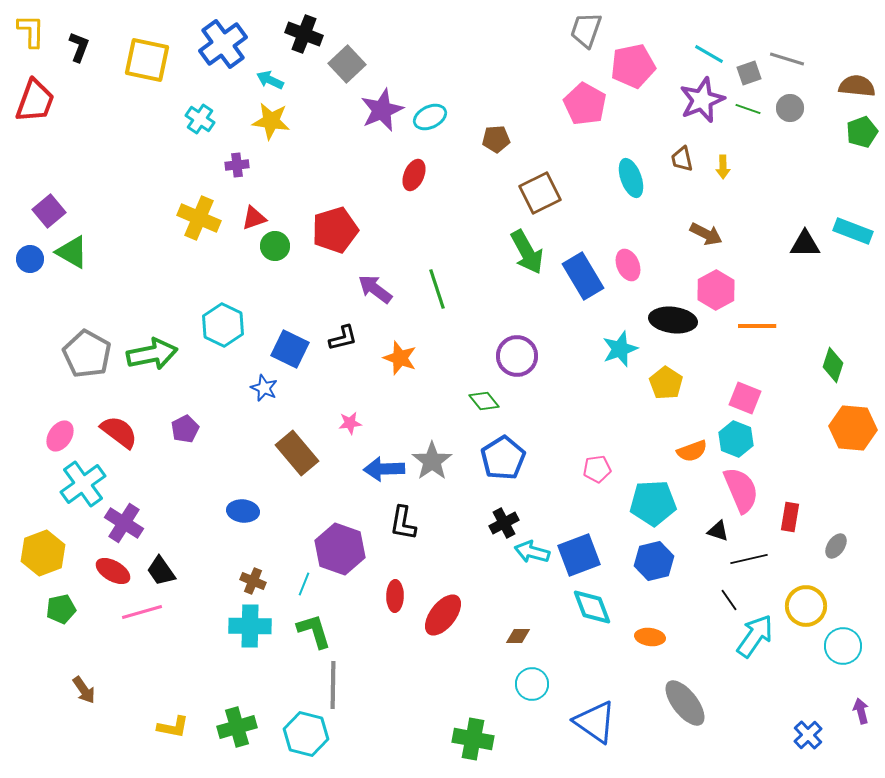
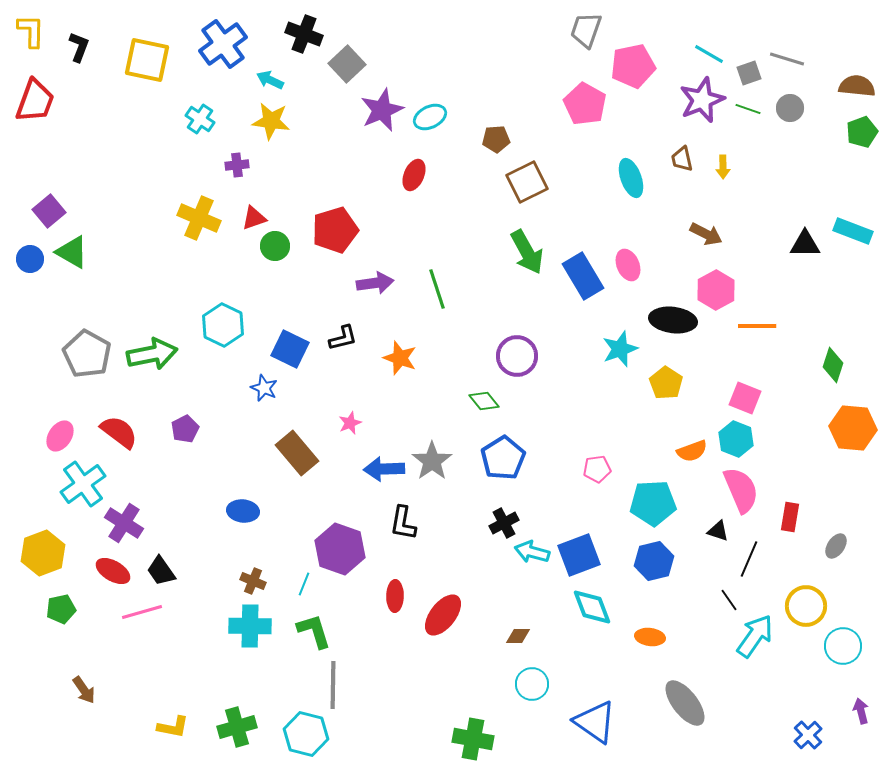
brown square at (540, 193): moved 13 px left, 11 px up
purple arrow at (375, 289): moved 6 px up; rotated 135 degrees clockwise
pink star at (350, 423): rotated 15 degrees counterclockwise
black line at (749, 559): rotated 54 degrees counterclockwise
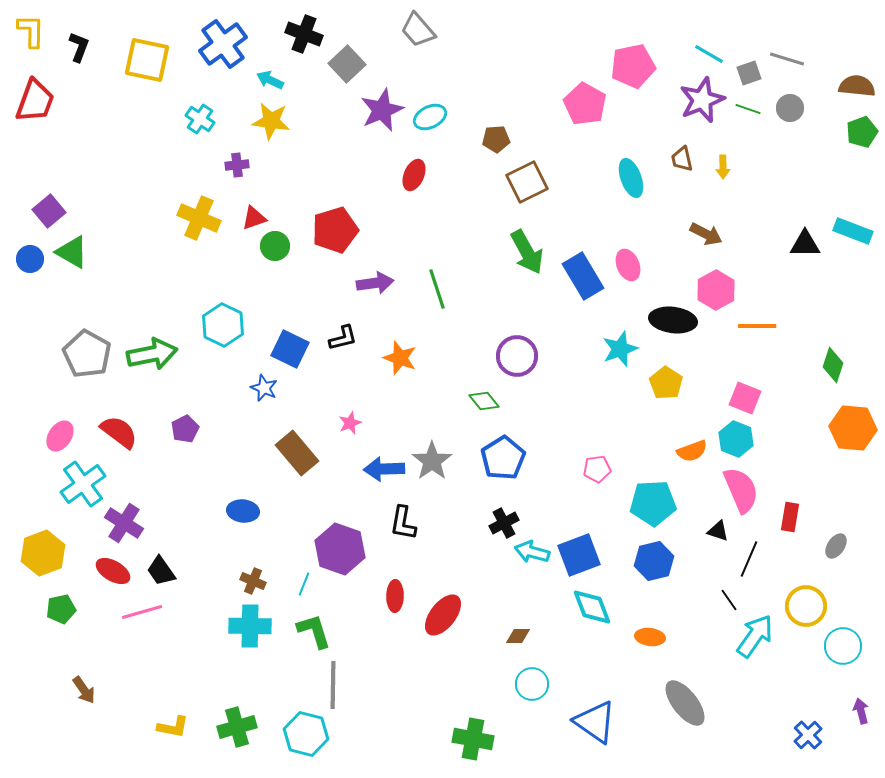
gray trapezoid at (586, 30): moved 168 px left; rotated 60 degrees counterclockwise
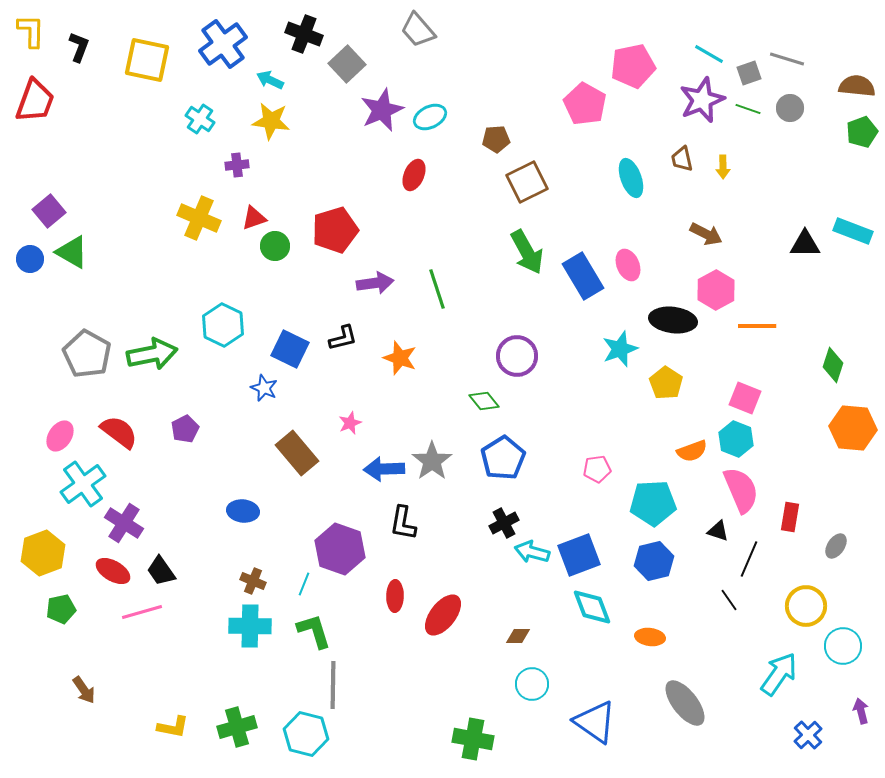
cyan arrow at (755, 636): moved 24 px right, 38 px down
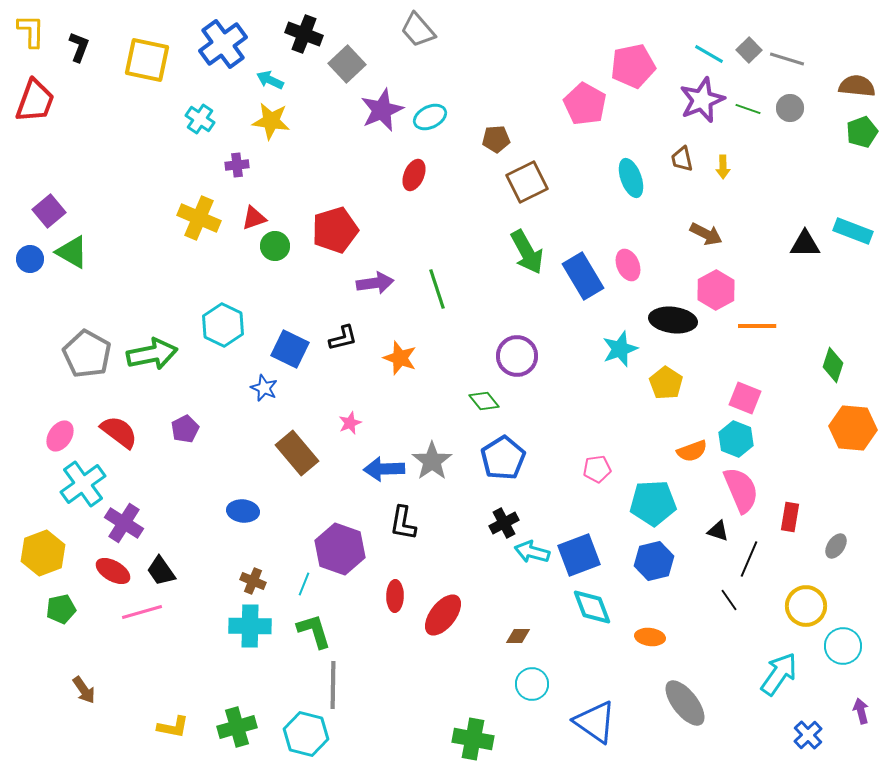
gray square at (749, 73): moved 23 px up; rotated 25 degrees counterclockwise
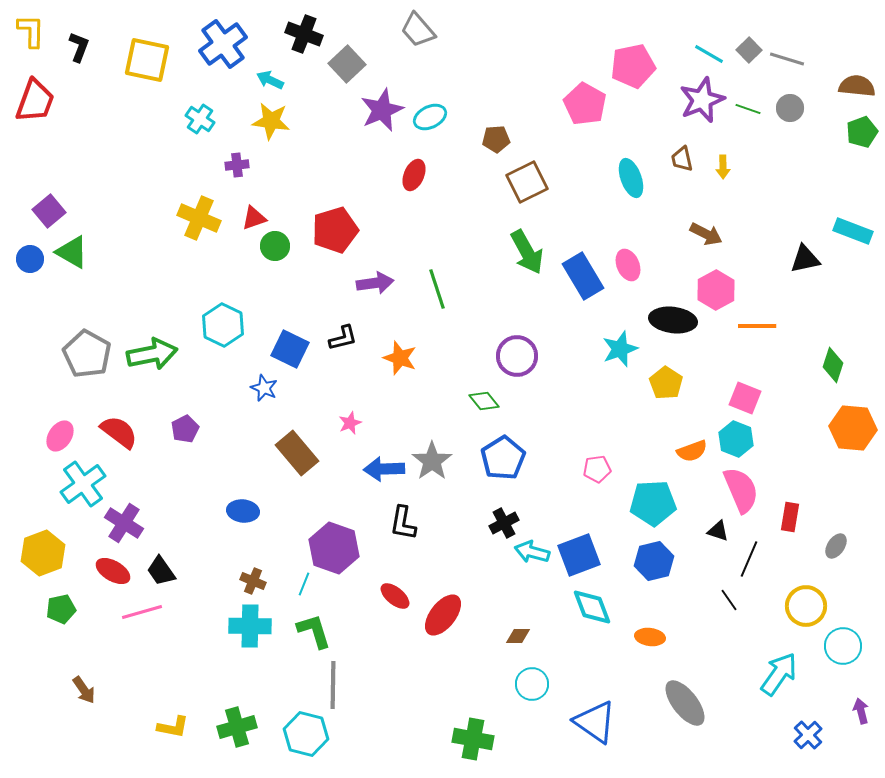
black triangle at (805, 244): moved 15 px down; rotated 12 degrees counterclockwise
purple hexagon at (340, 549): moved 6 px left, 1 px up
red ellipse at (395, 596): rotated 52 degrees counterclockwise
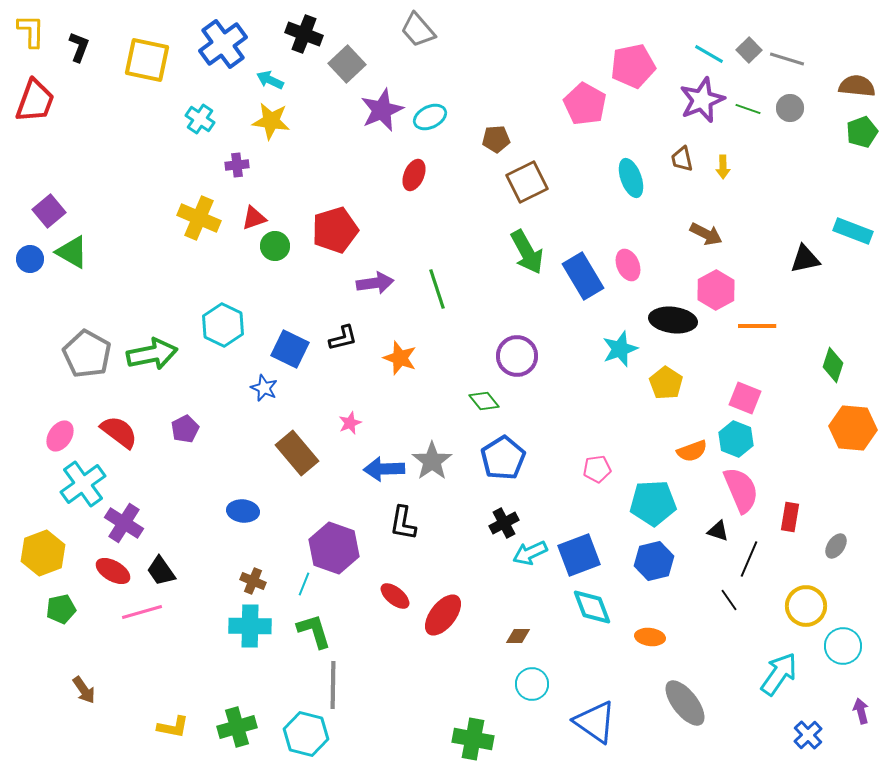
cyan arrow at (532, 552): moved 2 px left, 1 px down; rotated 40 degrees counterclockwise
